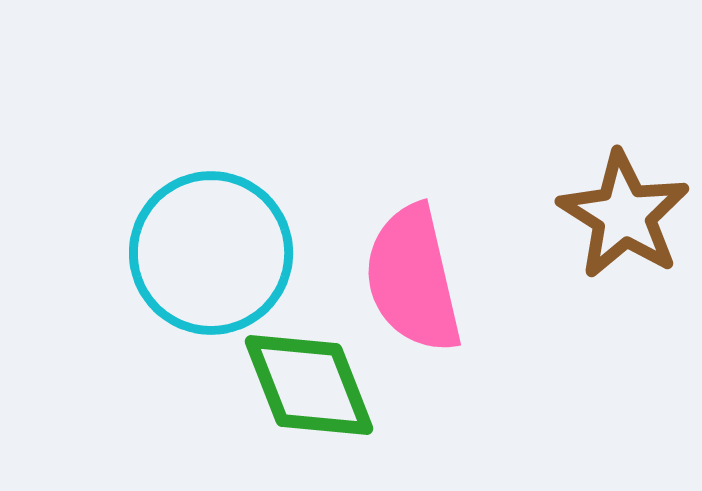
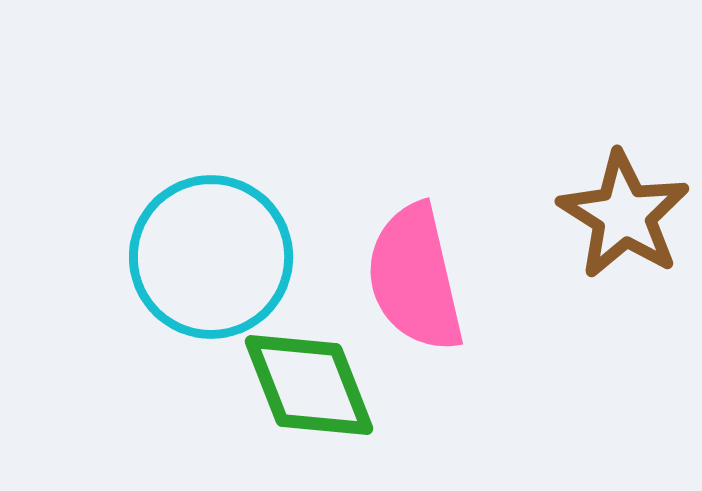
cyan circle: moved 4 px down
pink semicircle: moved 2 px right, 1 px up
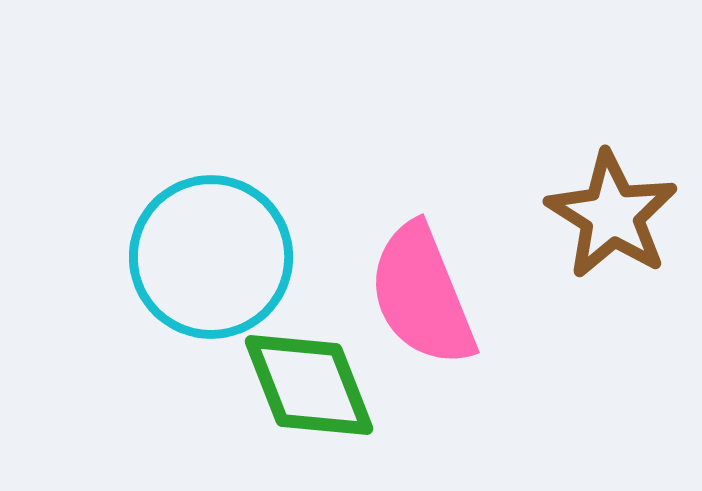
brown star: moved 12 px left
pink semicircle: moved 7 px right, 17 px down; rotated 9 degrees counterclockwise
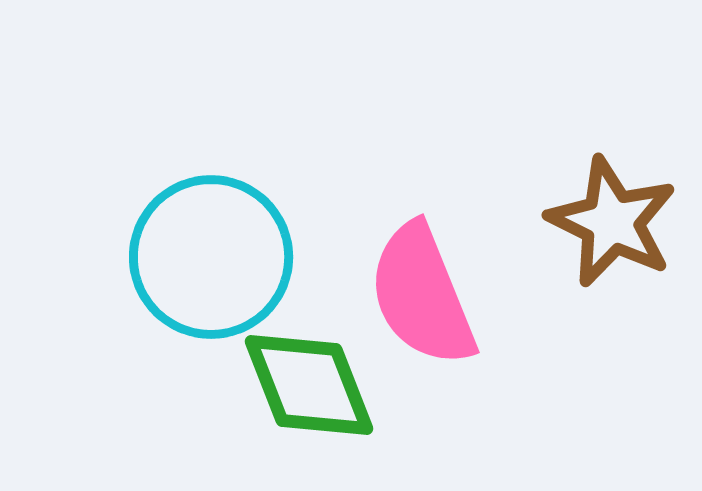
brown star: moved 7 px down; rotated 6 degrees counterclockwise
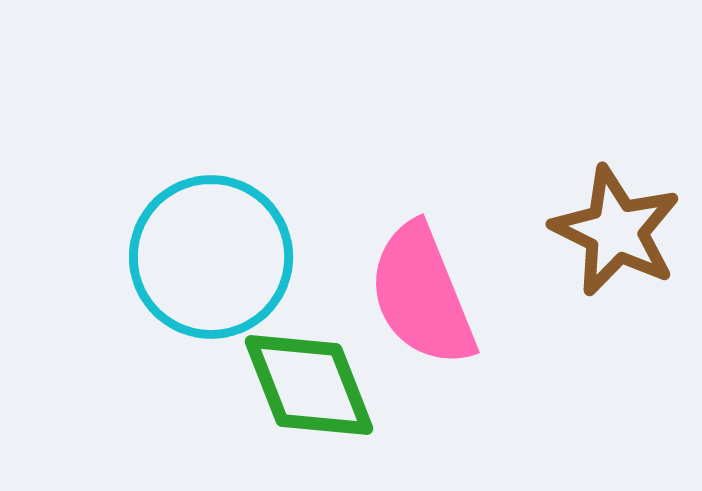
brown star: moved 4 px right, 9 px down
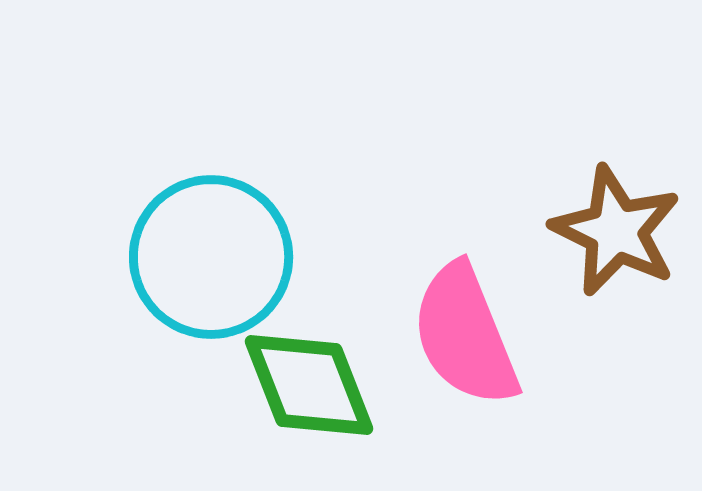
pink semicircle: moved 43 px right, 40 px down
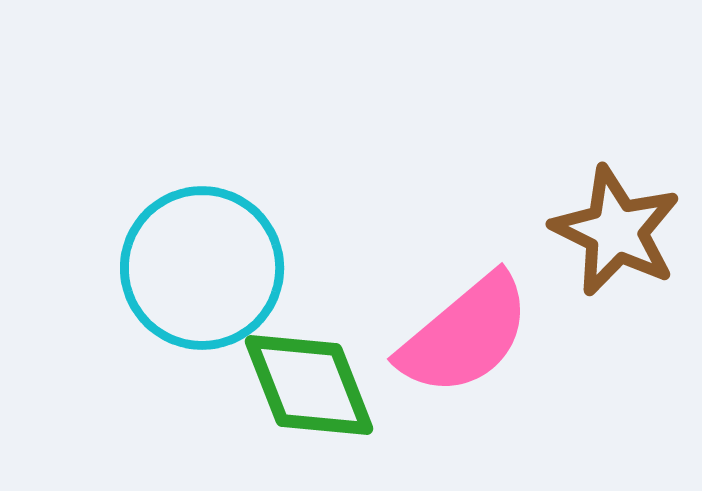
cyan circle: moved 9 px left, 11 px down
pink semicircle: rotated 108 degrees counterclockwise
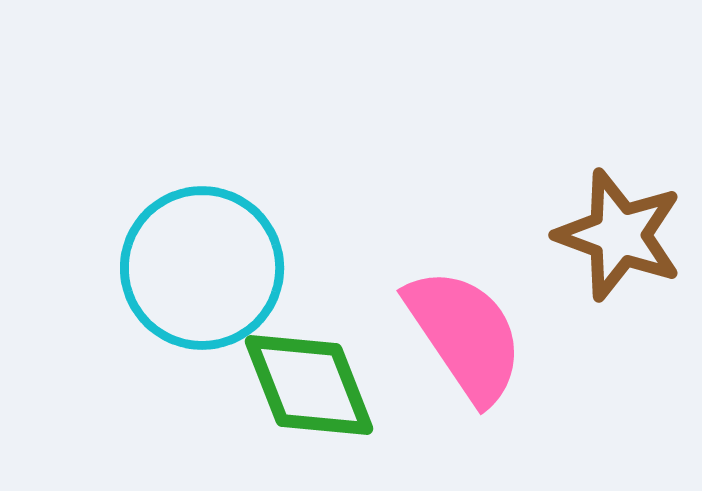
brown star: moved 3 px right, 4 px down; rotated 6 degrees counterclockwise
pink semicircle: rotated 84 degrees counterclockwise
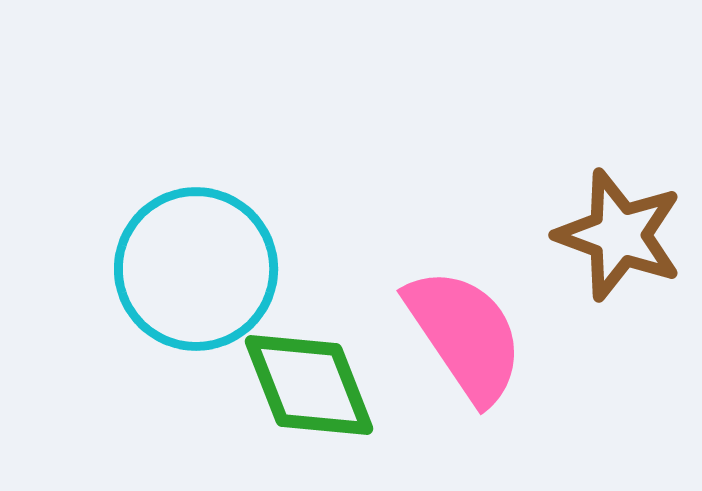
cyan circle: moved 6 px left, 1 px down
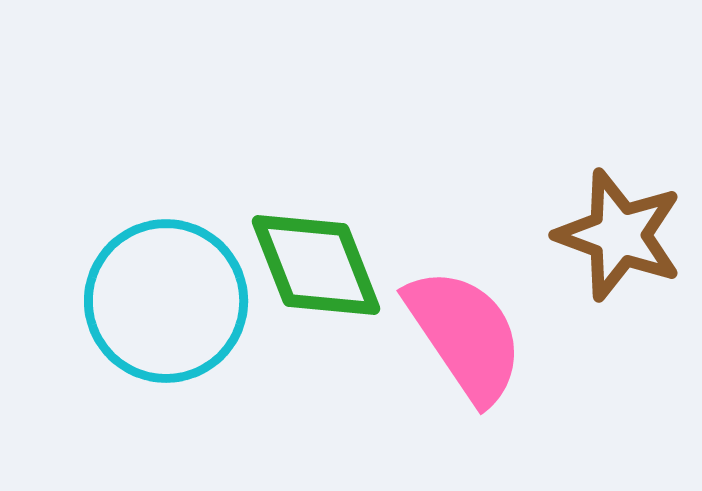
cyan circle: moved 30 px left, 32 px down
green diamond: moved 7 px right, 120 px up
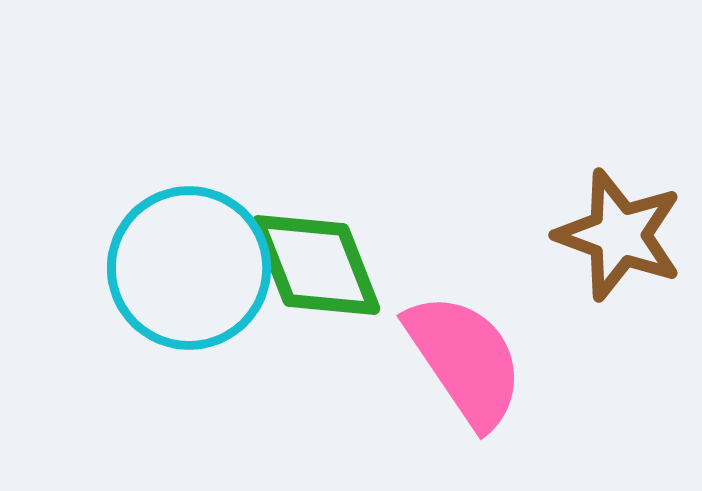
cyan circle: moved 23 px right, 33 px up
pink semicircle: moved 25 px down
